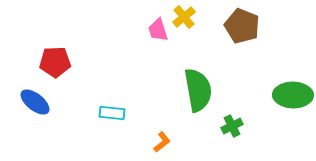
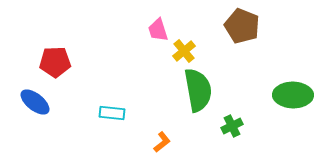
yellow cross: moved 34 px down
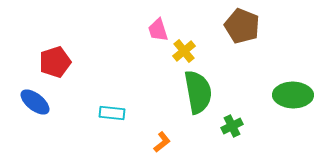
red pentagon: rotated 16 degrees counterclockwise
green semicircle: moved 2 px down
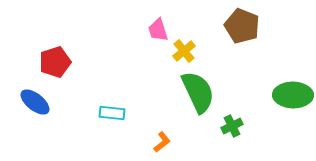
green semicircle: rotated 15 degrees counterclockwise
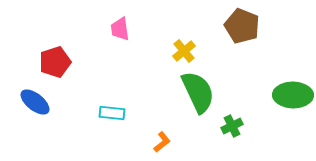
pink trapezoid: moved 38 px left, 1 px up; rotated 10 degrees clockwise
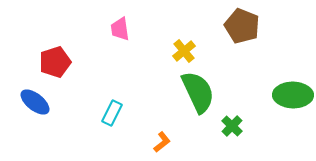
cyan rectangle: rotated 70 degrees counterclockwise
green cross: rotated 20 degrees counterclockwise
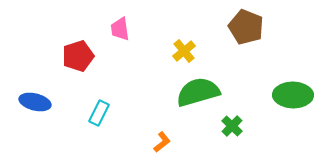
brown pentagon: moved 4 px right, 1 px down
red pentagon: moved 23 px right, 6 px up
green semicircle: rotated 81 degrees counterclockwise
blue ellipse: rotated 24 degrees counterclockwise
cyan rectangle: moved 13 px left
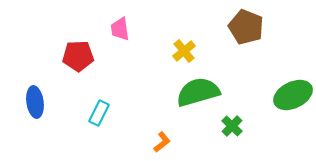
red pentagon: rotated 16 degrees clockwise
green ellipse: rotated 27 degrees counterclockwise
blue ellipse: rotated 68 degrees clockwise
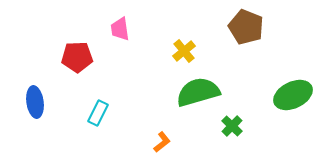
red pentagon: moved 1 px left, 1 px down
cyan rectangle: moved 1 px left
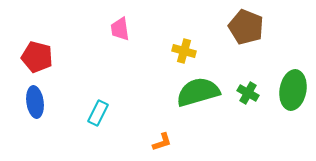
yellow cross: rotated 35 degrees counterclockwise
red pentagon: moved 40 px left; rotated 16 degrees clockwise
green ellipse: moved 5 px up; rotated 54 degrees counterclockwise
green cross: moved 16 px right, 33 px up; rotated 15 degrees counterclockwise
orange L-shape: rotated 20 degrees clockwise
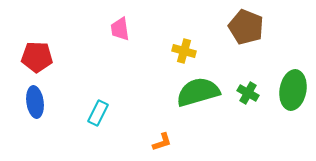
red pentagon: rotated 12 degrees counterclockwise
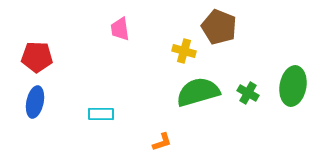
brown pentagon: moved 27 px left
green ellipse: moved 4 px up
blue ellipse: rotated 20 degrees clockwise
cyan rectangle: moved 3 px right, 1 px down; rotated 65 degrees clockwise
